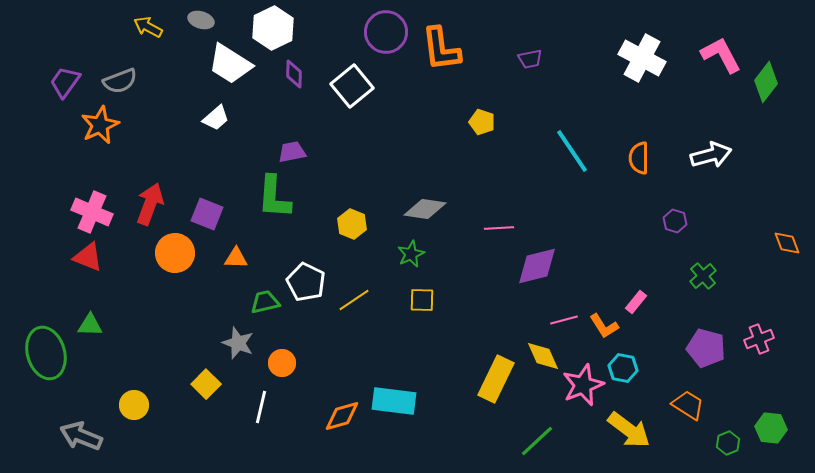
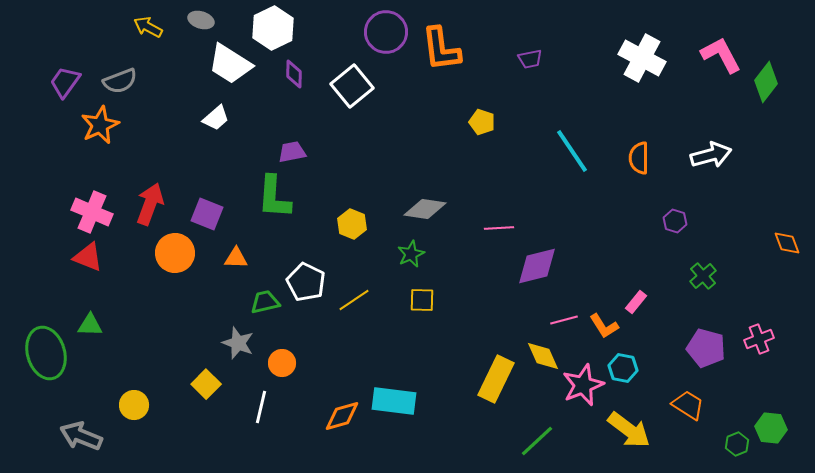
green hexagon at (728, 443): moved 9 px right, 1 px down
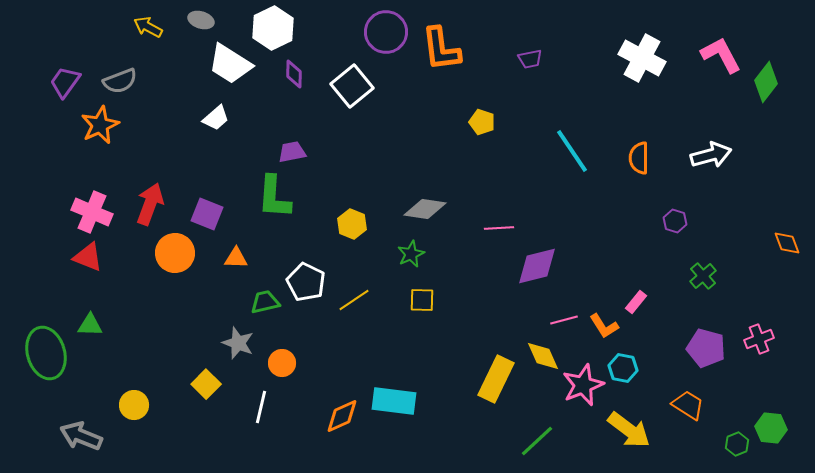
orange diamond at (342, 416): rotated 9 degrees counterclockwise
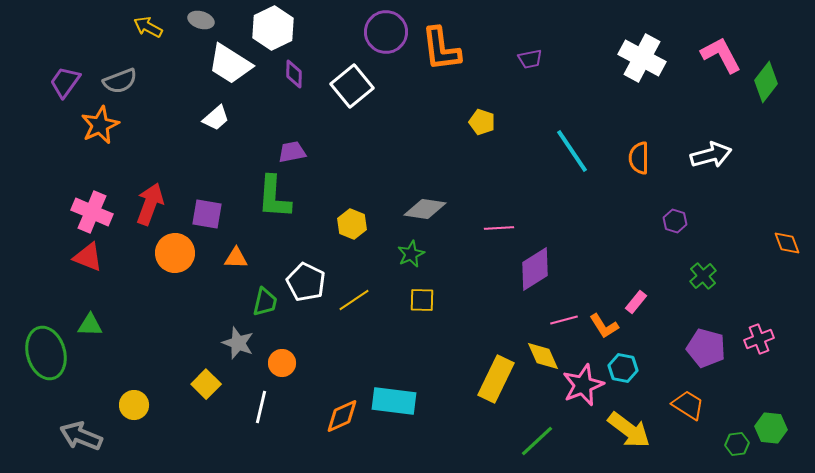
purple square at (207, 214): rotated 12 degrees counterclockwise
purple diamond at (537, 266): moved 2 px left, 3 px down; rotated 18 degrees counterclockwise
green trapezoid at (265, 302): rotated 116 degrees clockwise
green hexagon at (737, 444): rotated 15 degrees clockwise
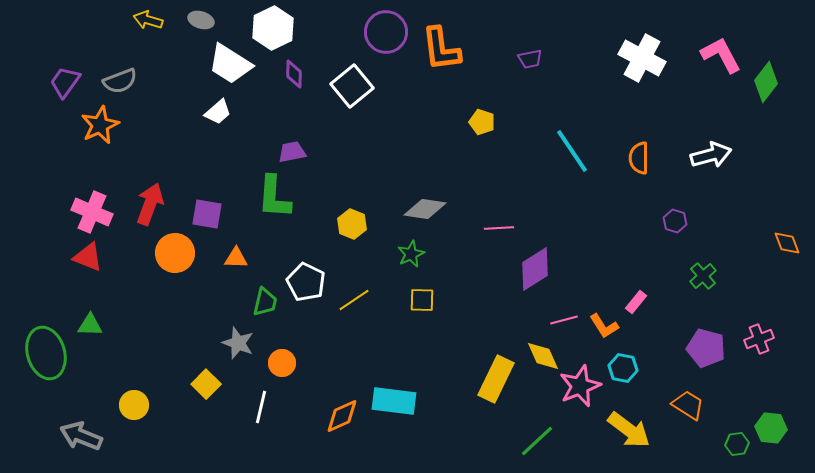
yellow arrow at (148, 27): moved 7 px up; rotated 12 degrees counterclockwise
white trapezoid at (216, 118): moved 2 px right, 6 px up
pink star at (583, 385): moved 3 px left, 1 px down
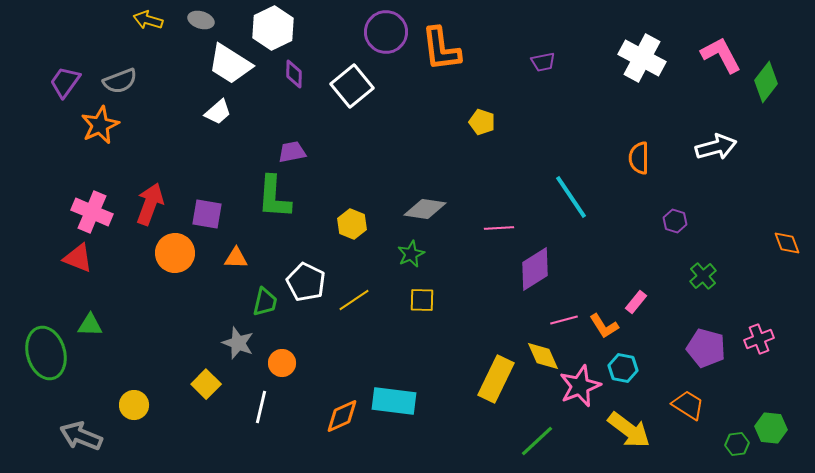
purple trapezoid at (530, 59): moved 13 px right, 3 px down
cyan line at (572, 151): moved 1 px left, 46 px down
white arrow at (711, 155): moved 5 px right, 8 px up
red triangle at (88, 257): moved 10 px left, 1 px down
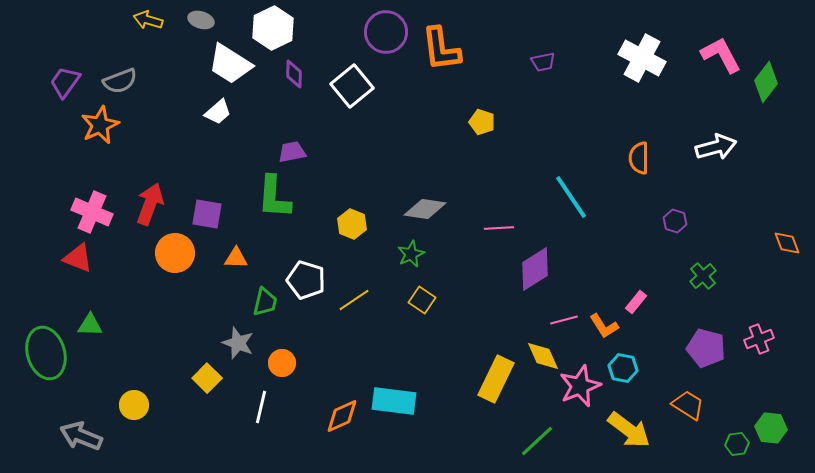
white pentagon at (306, 282): moved 2 px up; rotated 9 degrees counterclockwise
yellow square at (422, 300): rotated 32 degrees clockwise
yellow square at (206, 384): moved 1 px right, 6 px up
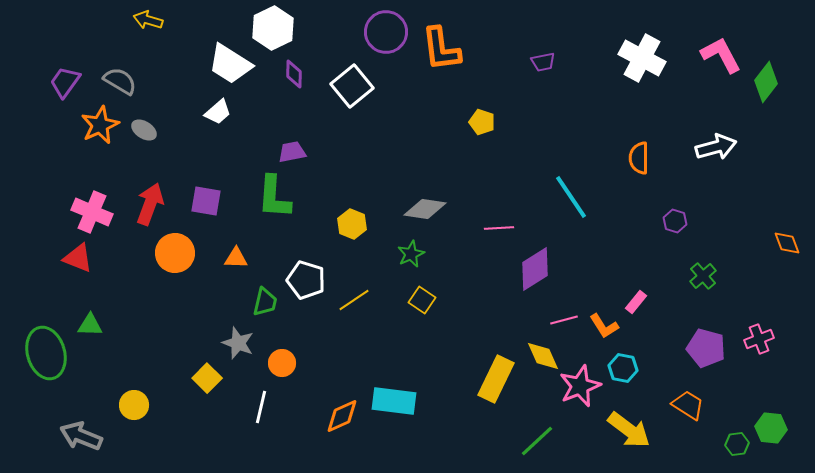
gray ellipse at (201, 20): moved 57 px left, 110 px down; rotated 15 degrees clockwise
gray semicircle at (120, 81): rotated 128 degrees counterclockwise
purple square at (207, 214): moved 1 px left, 13 px up
